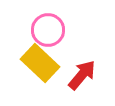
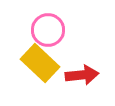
red arrow: rotated 44 degrees clockwise
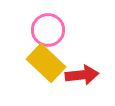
yellow rectangle: moved 6 px right
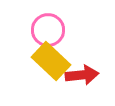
yellow rectangle: moved 5 px right, 2 px up
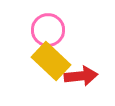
red arrow: moved 1 px left, 1 px down
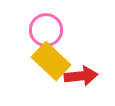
pink circle: moved 2 px left
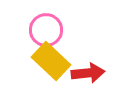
red arrow: moved 7 px right, 3 px up
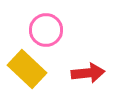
yellow rectangle: moved 24 px left, 8 px down
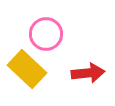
pink circle: moved 4 px down
